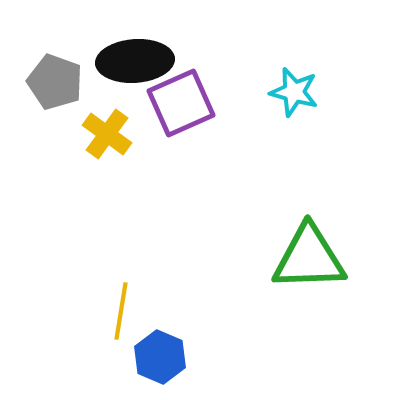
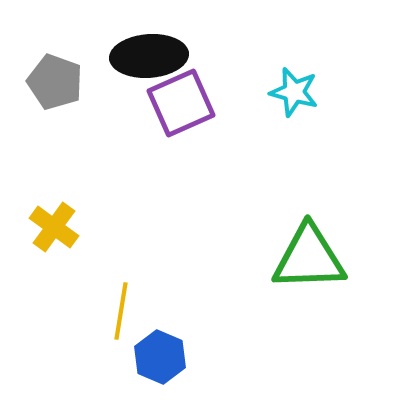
black ellipse: moved 14 px right, 5 px up
yellow cross: moved 53 px left, 93 px down
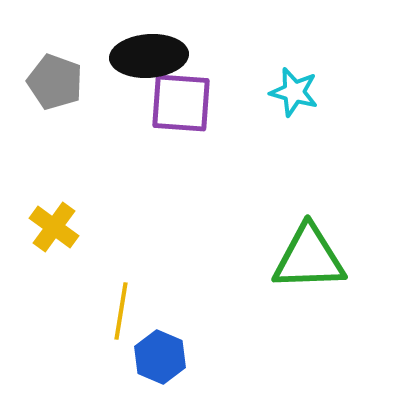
purple square: rotated 28 degrees clockwise
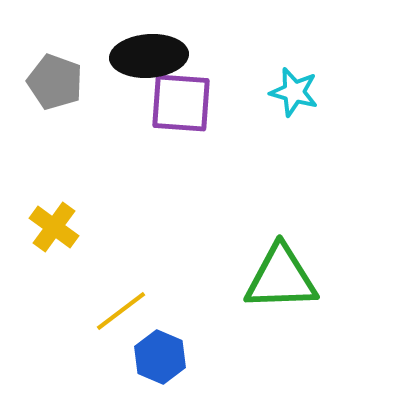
green triangle: moved 28 px left, 20 px down
yellow line: rotated 44 degrees clockwise
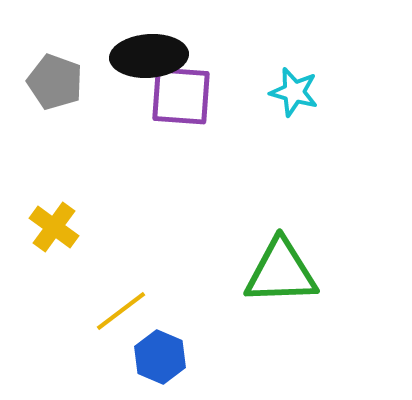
purple square: moved 7 px up
green triangle: moved 6 px up
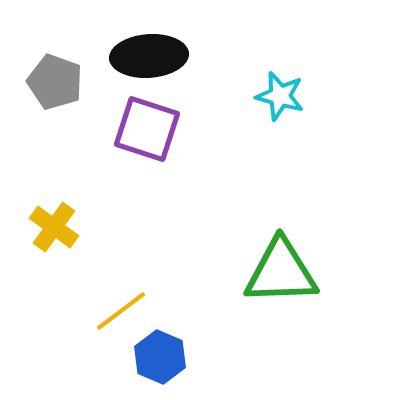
cyan star: moved 14 px left, 4 px down
purple square: moved 34 px left, 33 px down; rotated 14 degrees clockwise
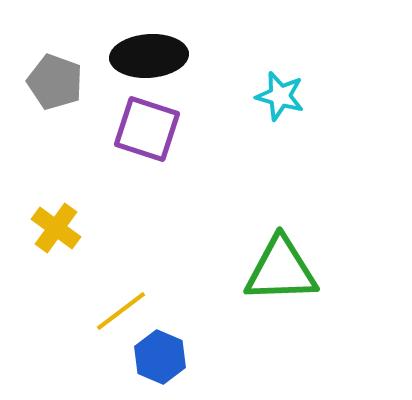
yellow cross: moved 2 px right, 1 px down
green triangle: moved 2 px up
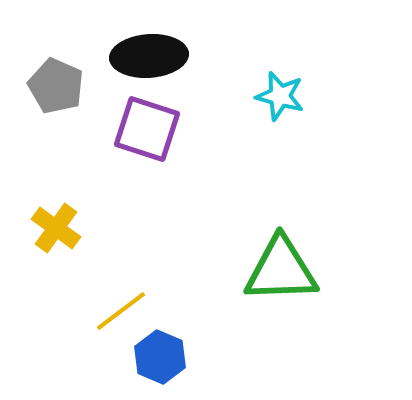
gray pentagon: moved 1 px right, 4 px down; rotated 4 degrees clockwise
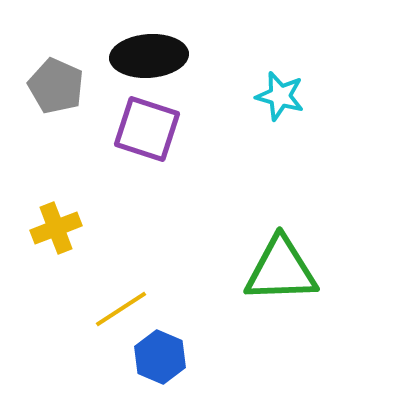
yellow cross: rotated 33 degrees clockwise
yellow line: moved 2 px up; rotated 4 degrees clockwise
